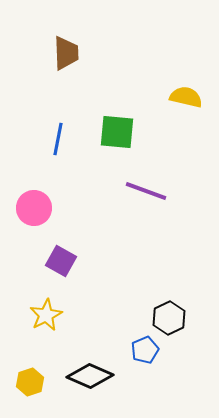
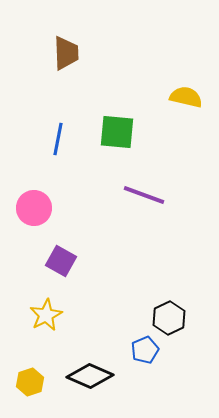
purple line: moved 2 px left, 4 px down
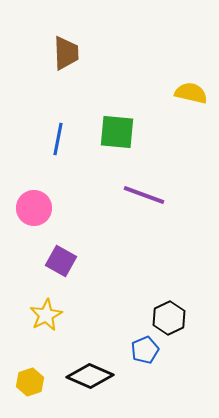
yellow semicircle: moved 5 px right, 4 px up
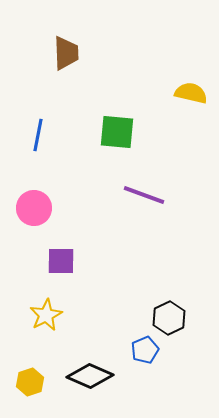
blue line: moved 20 px left, 4 px up
purple square: rotated 28 degrees counterclockwise
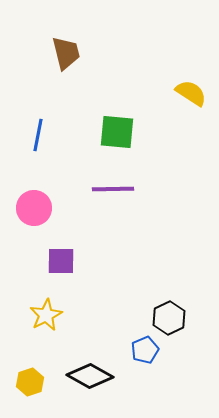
brown trapezoid: rotated 12 degrees counterclockwise
yellow semicircle: rotated 20 degrees clockwise
purple line: moved 31 px left, 6 px up; rotated 21 degrees counterclockwise
black diamond: rotated 6 degrees clockwise
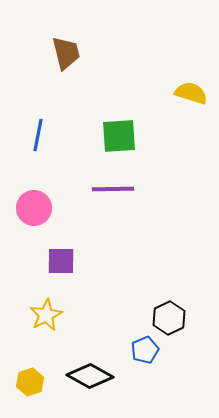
yellow semicircle: rotated 16 degrees counterclockwise
green square: moved 2 px right, 4 px down; rotated 9 degrees counterclockwise
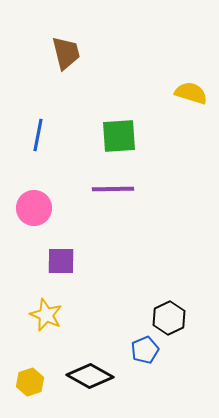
yellow star: rotated 20 degrees counterclockwise
